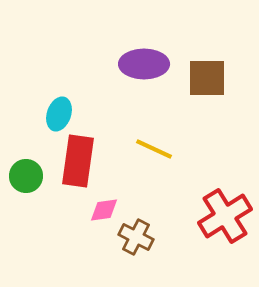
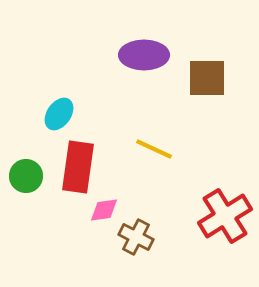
purple ellipse: moved 9 px up
cyan ellipse: rotated 16 degrees clockwise
red rectangle: moved 6 px down
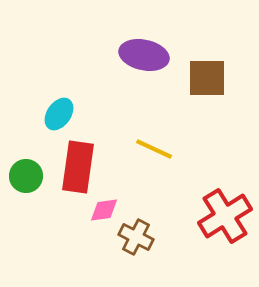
purple ellipse: rotated 12 degrees clockwise
